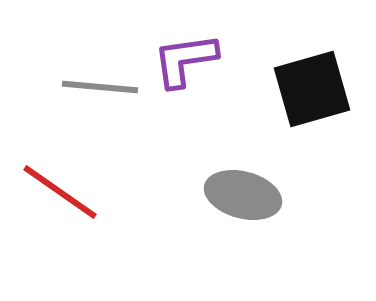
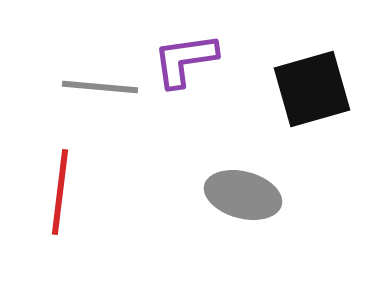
red line: rotated 62 degrees clockwise
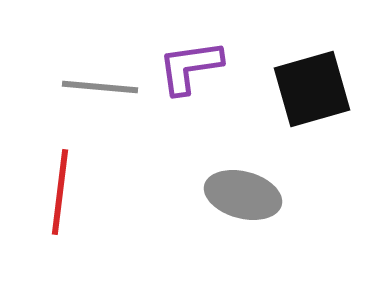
purple L-shape: moved 5 px right, 7 px down
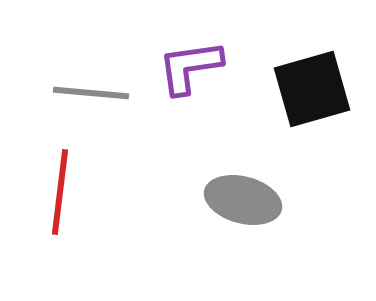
gray line: moved 9 px left, 6 px down
gray ellipse: moved 5 px down
